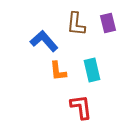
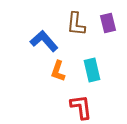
orange L-shape: rotated 25 degrees clockwise
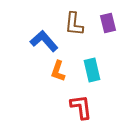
brown L-shape: moved 2 px left
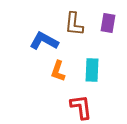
purple rectangle: rotated 24 degrees clockwise
blue L-shape: rotated 20 degrees counterclockwise
cyan rectangle: rotated 15 degrees clockwise
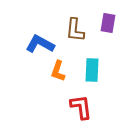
brown L-shape: moved 1 px right, 6 px down
blue L-shape: moved 4 px left, 3 px down
